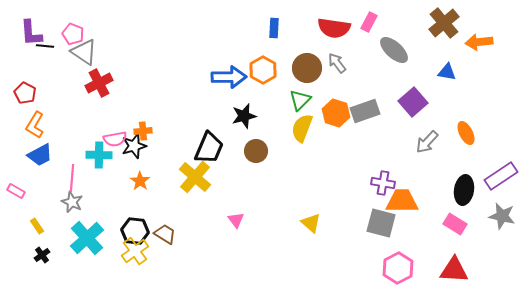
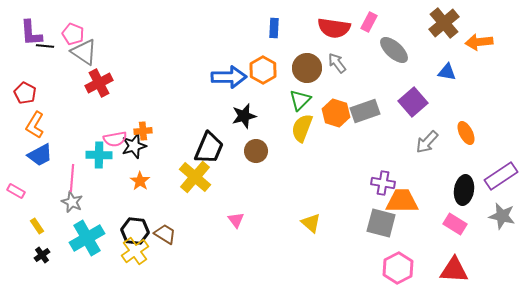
cyan cross at (87, 238): rotated 12 degrees clockwise
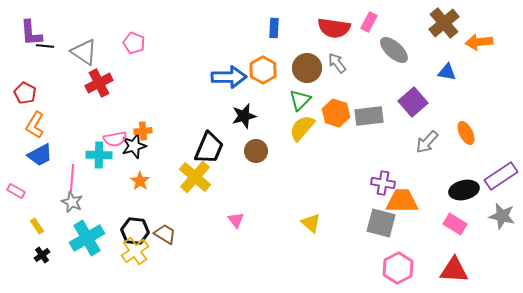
pink pentagon at (73, 34): moved 61 px right, 9 px down
gray rectangle at (365, 111): moved 4 px right, 5 px down; rotated 12 degrees clockwise
yellow semicircle at (302, 128): rotated 20 degrees clockwise
black ellipse at (464, 190): rotated 68 degrees clockwise
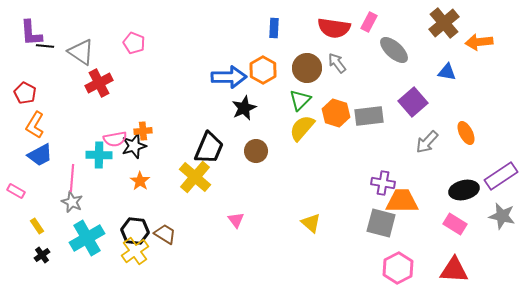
gray triangle at (84, 52): moved 3 px left
black star at (244, 116): moved 8 px up; rotated 10 degrees counterclockwise
